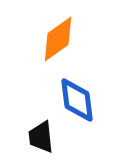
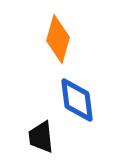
orange diamond: rotated 39 degrees counterclockwise
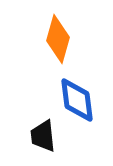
black trapezoid: moved 2 px right, 1 px up
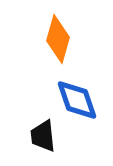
blue diamond: rotated 12 degrees counterclockwise
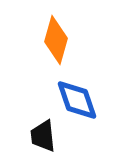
orange diamond: moved 2 px left, 1 px down
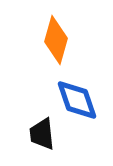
black trapezoid: moved 1 px left, 2 px up
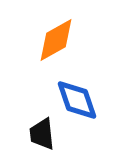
orange diamond: rotated 45 degrees clockwise
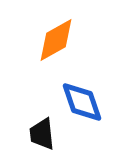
blue diamond: moved 5 px right, 2 px down
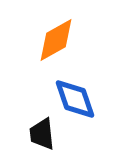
blue diamond: moved 7 px left, 3 px up
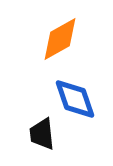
orange diamond: moved 4 px right, 1 px up
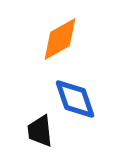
black trapezoid: moved 2 px left, 3 px up
